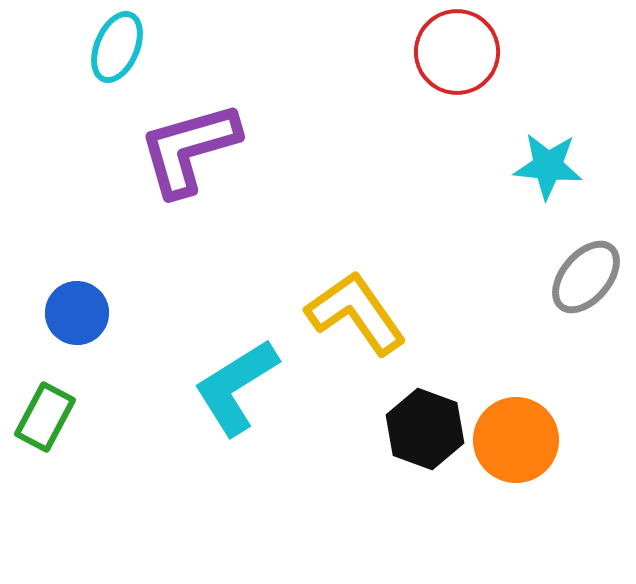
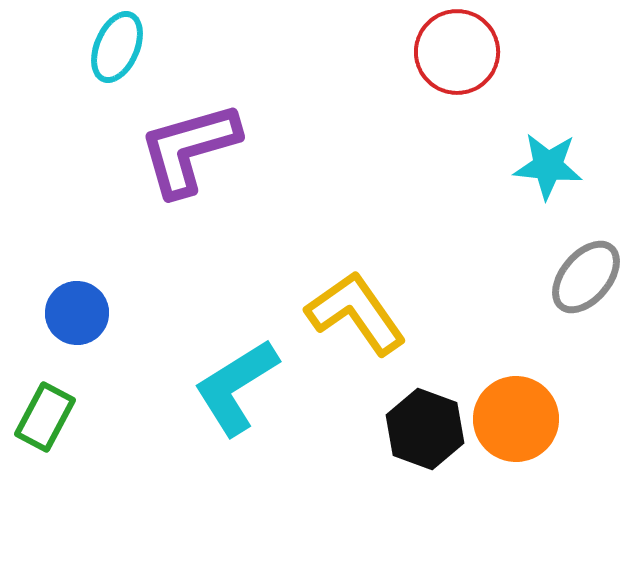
orange circle: moved 21 px up
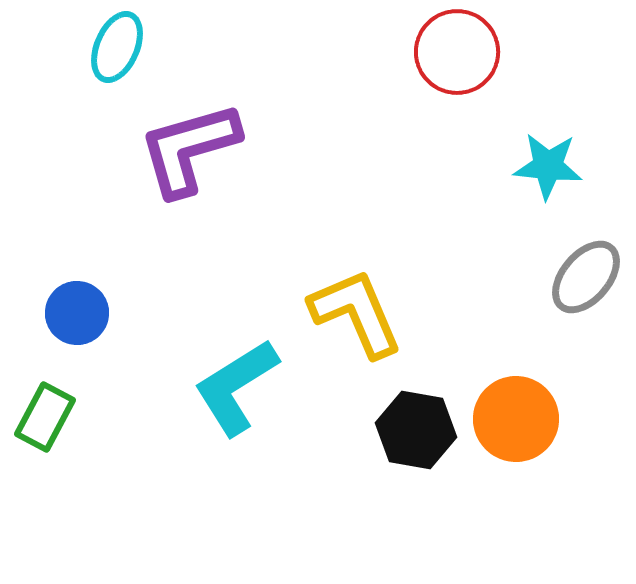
yellow L-shape: rotated 12 degrees clockwise
black hexagon: moved 9 px left, 1 px down; rotated 10 degrees counterclockwise
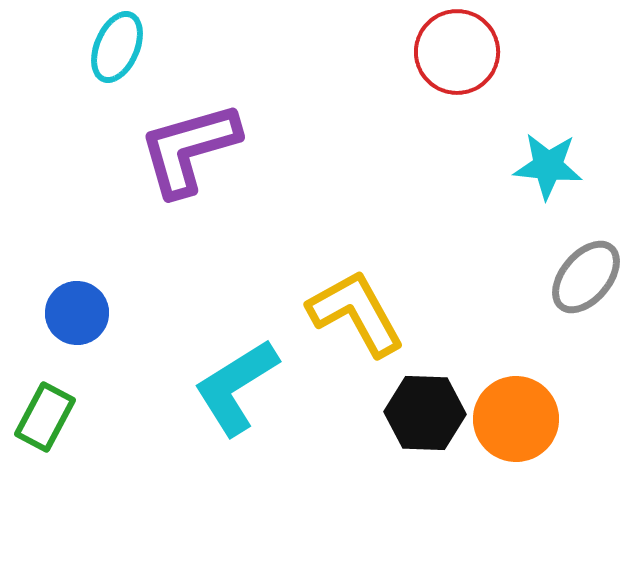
yellow L-shape: rotated 6 degrees counterclockwise
black hexagon: moved 9 px right, 17 px up; rotated 8 degrees counterclockwise
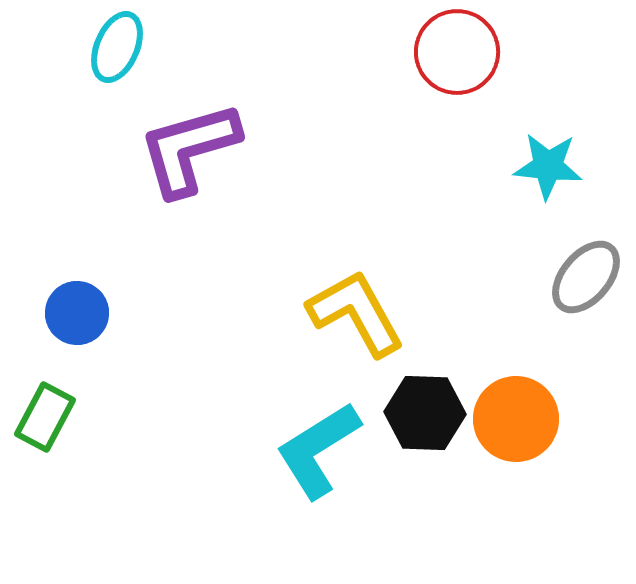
cyan L-shape: moved 82 px right, 63 px down
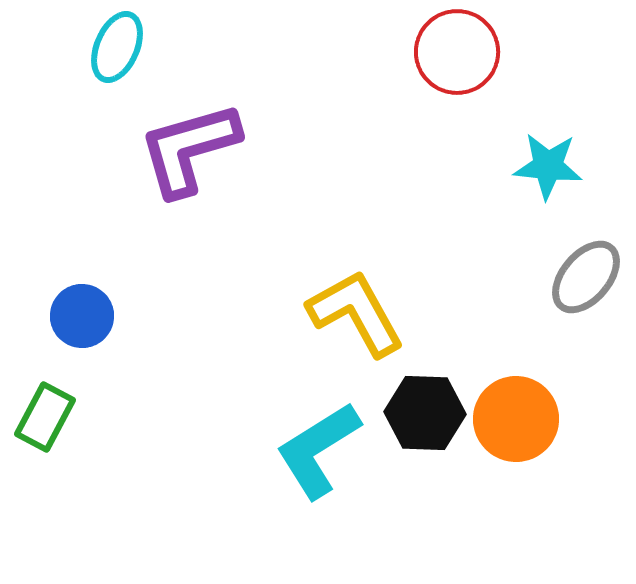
blue circle: moved 5 px right, 3 px down
